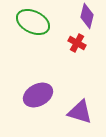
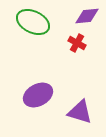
purple diamond: rotated 70 degrees clockwise
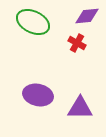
purple ellipse: rotated 40 degrees clockwise
purple triangle: moved 4 px up; rotated 16 degrees counterclockwise
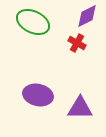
purple diamond: rotated 20 degrees counterclockwise
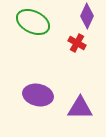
purple diamond: rotated 40 degrees counterclockwise
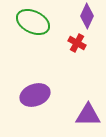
purple ellipse: moved 3 px left; rotated 32 degrees counterclockwise
purple triangle: moved 8 px right, 7 px down
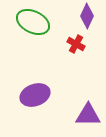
red cross: moved 1 px left, 1 px down
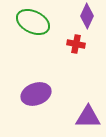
red cross: rotated 18 degrees counterclockwise
purple ellipse: moved 1 px right, 1 px up
purple triangle: moved 2 px down
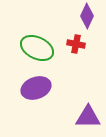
green ellipse: moved 4 px right, 26 px down
purple ellipse: moved 6 px up
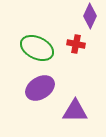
purple diamond: moved 3 px right
purple ellipse: moved 4 px right; rotated 12 degrees counterclockwise
purple triangle: moved 13 px left, 6 px up
